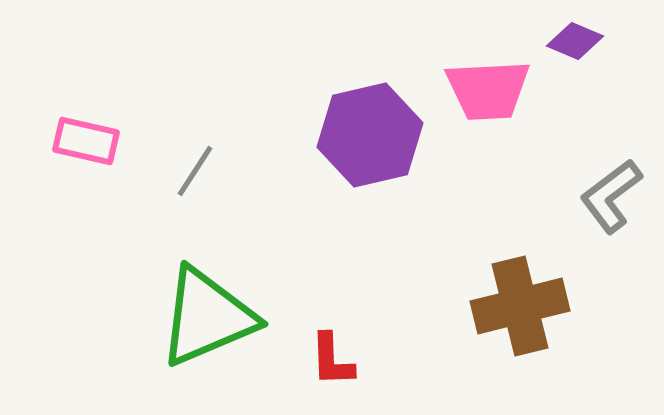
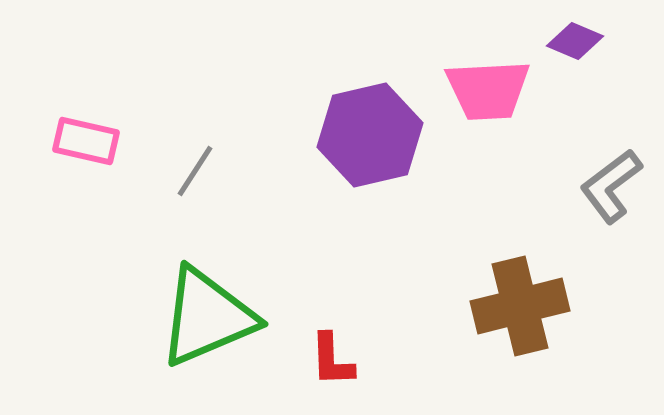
gray L-shape: moved 10 px up
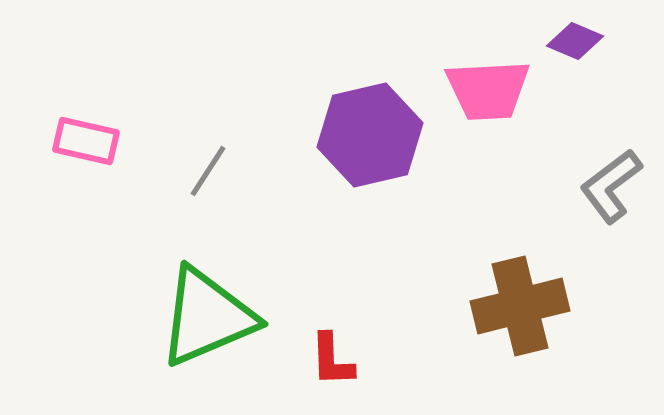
gray line: moved 13 px right
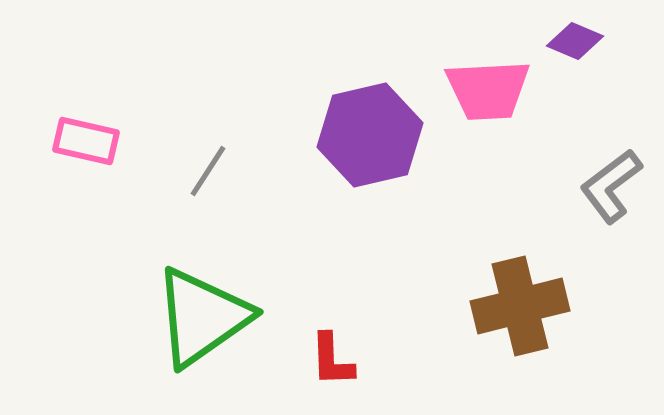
green triangle: moved 5 px left; rotated 12 degrees counterclockwise
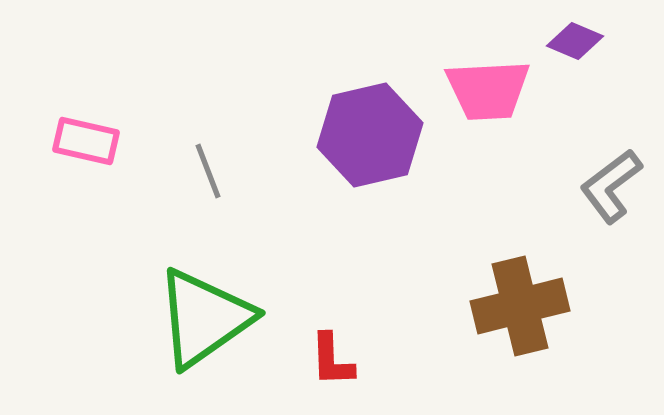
gray line: rotated 54 degrees counterclockwise
green triangle: moved 2 px right, 1 px down
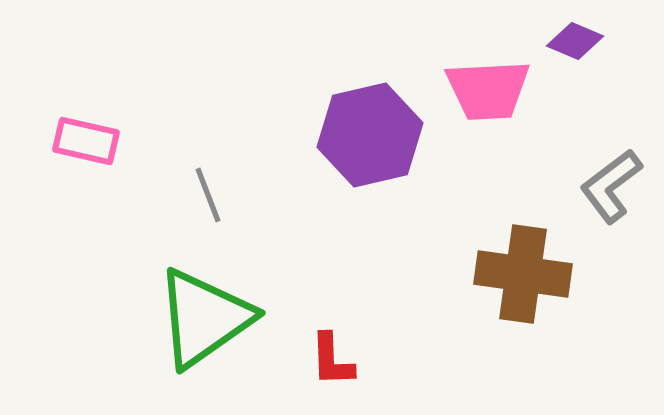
gray line: moved 24 px down
brown cross: moved 3 px right, 32 px up; rotated 22 degrees clockwise
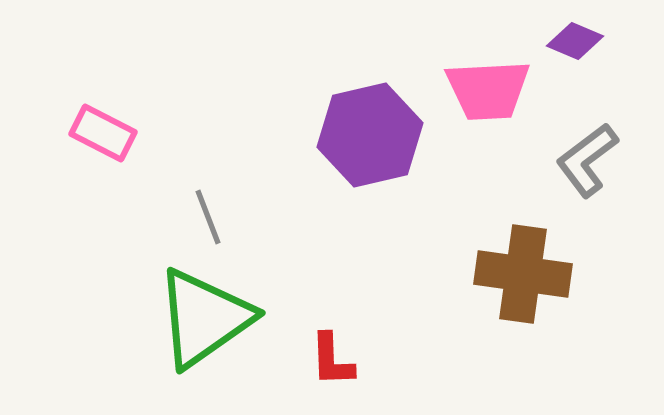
pink rectangle: moved 17 px right, 8 px up; rotated 14 degrees clockwise
gray L-shape: moved 24 px left, 26 px up
gray line: moved 22 px down
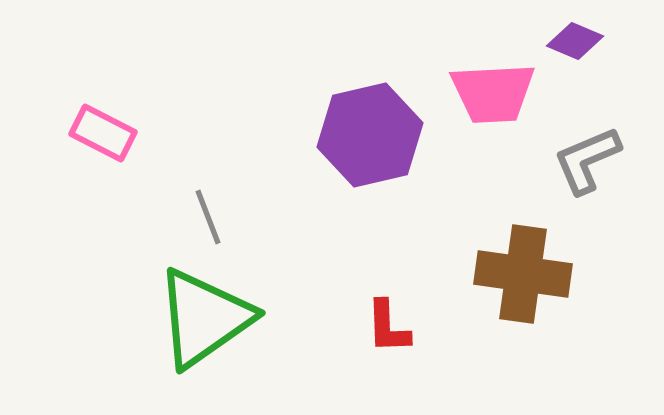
pink trapezoid: moved 5 px right, 3 px down
gray L-shape: rotated 14 degrees clockwise
red L-shape: moved 56 px right, 33 px up
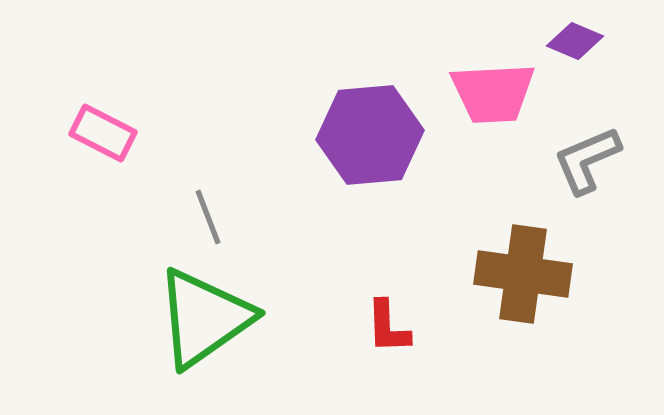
purple hexagon: rotated 8 degrees clockwise
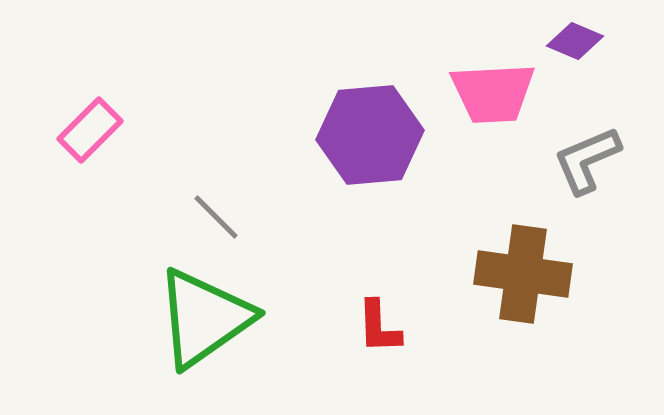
pink rectangle: moved 13 px left, 3 px up; rotated 72 degrees counterclockwise
gray line: moved 8 px right; rotated 24 degrees counterclockwise
red L-shape: moved 9 px left
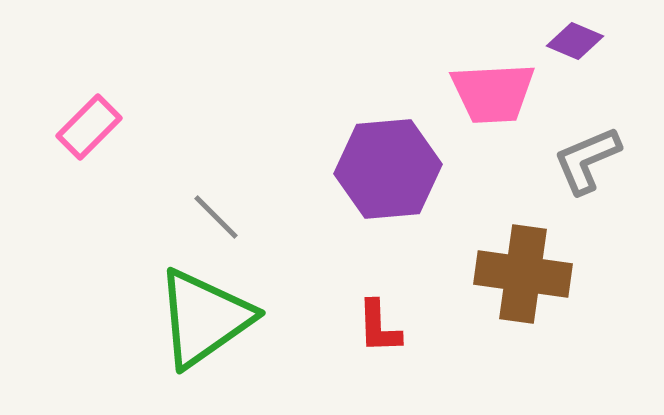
pink rectangle: moved 1 px left, 3 px up
purple hexagon: moved 18 px right, 34 px down
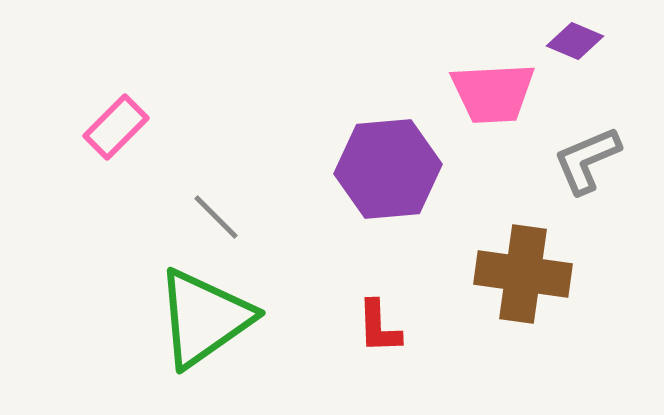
pink rectangle: moved 27 px right
